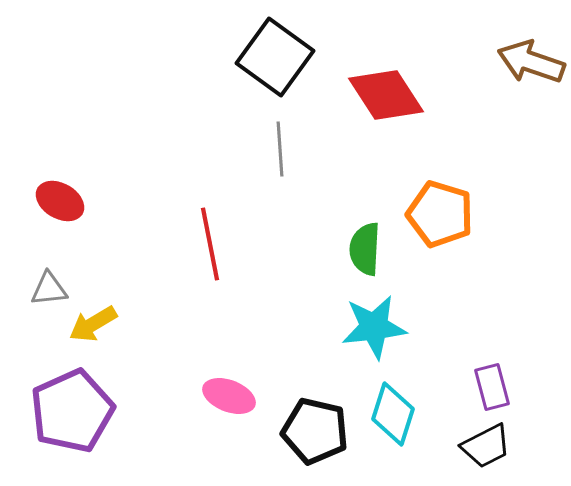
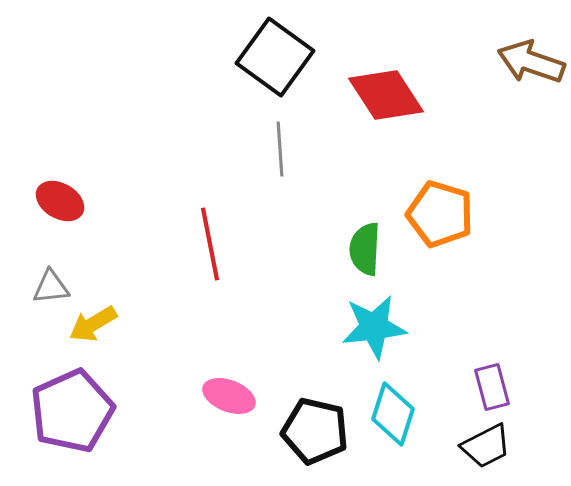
gray triangle: moved 2 px right, 2 px up
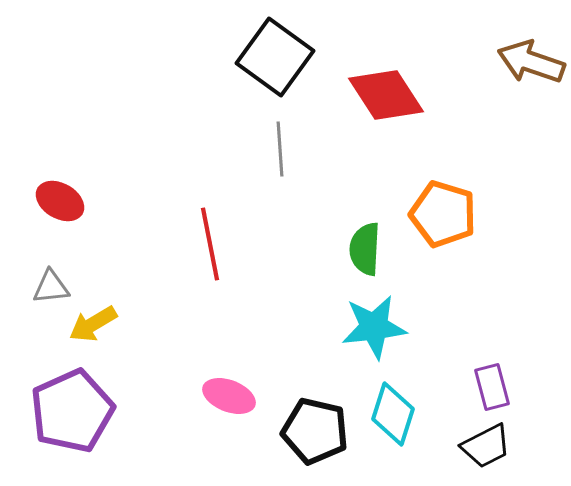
orange pentagon: moved 3 px right
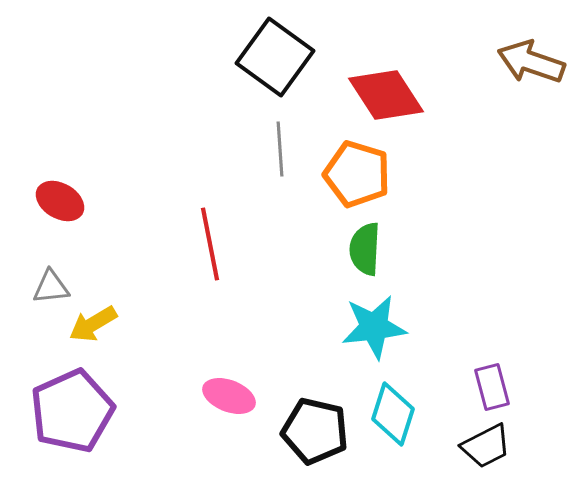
orange pentagon: moved 86 px left, 40 px up
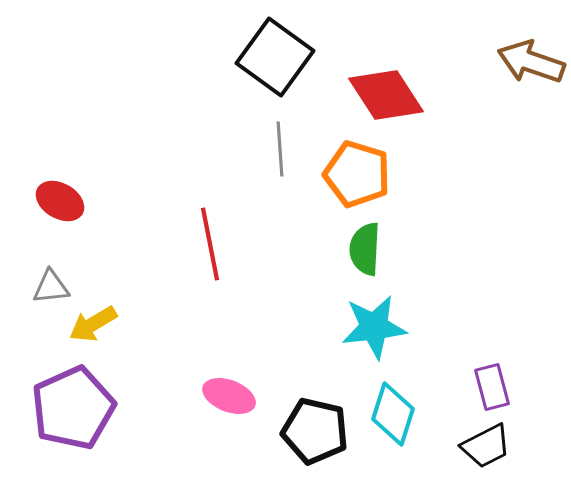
purple pentagon: moved 1 px right, 3 px up
